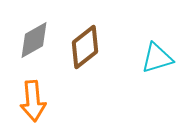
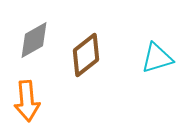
brown diamond: moved 1 px right, 8 px down
orange arrow: moved 6 px left
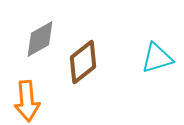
gray diamond: moved 6 px right, 1 px up
brown diamond: moved 3 px left, 7 px down
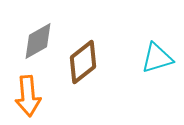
gray diamond: moved 2 px left, 2 px down
orange arrow: moved 1 px right, 5 px up
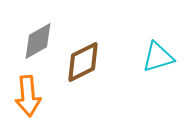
cyan triangle: moved 1 px right, 1 px up
brown diamond: rotated 12 degrees clockwise
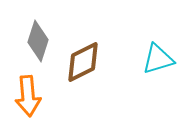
gray diamond: rotated 42 degrees counterclockwise
cyan triangle: moved 2 px down
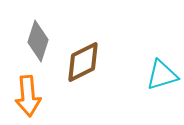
cyan triangle: moved 4 px right, 16 px down
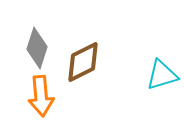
gray diamond: moved 1 px left, 7 px down
orange arrow: moved 13 px right
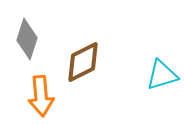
gray diamond: moved 10 px left, 9 px up
